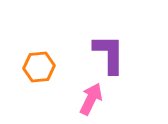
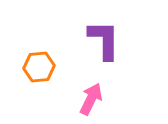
purple L-shape: moved 5 px left, 14 px up
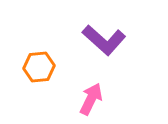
purple L-shape: rotated 132 degrees clockwise
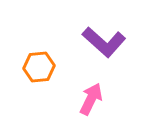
purple L-shape: moved 2 px down
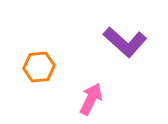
purple L-shape: moved 21 px right
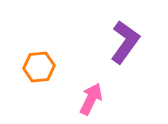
purple L-shape: rotated 96 degrees counterclockwise
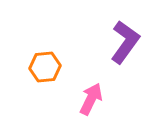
orange hexagon: moved 6 px right
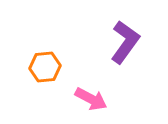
pink arrow: rotated 92 degrees clockwise
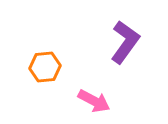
pink arrow: moved 3 px right, 2 px down
